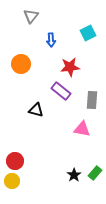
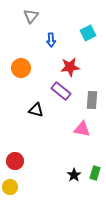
orange circle: moved 4 px down
green rectangle: rotated 24 degrees counterclockwise
yellow circle: moved 2 px left, 6 px down
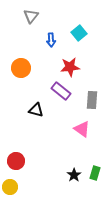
cyan square: moved 9 px left; rotated 14 degrees counterclockwise
pink triangle: rotated 24 degrees clockwise
red circle: moved 1 px right
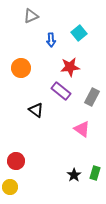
gray triangle: rotated 28 degrees clockwise
gray rectangle: moved 3 px up; rotated 24 degrees clockwise
black triangle: rotated 21 degrees clockwise
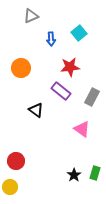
blue arrow: moved 1 px up
